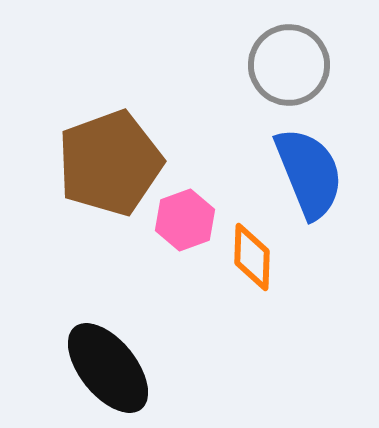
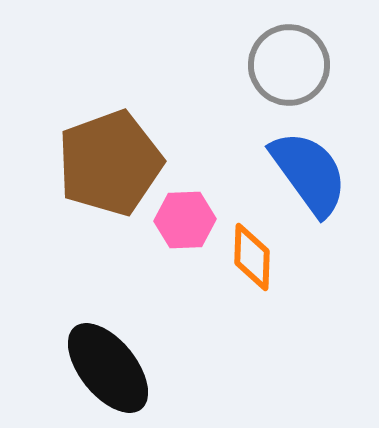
blue semicircle: rotated 14 degrees counterclockwise
pink hexagon: rotated 18 degrees clockwise
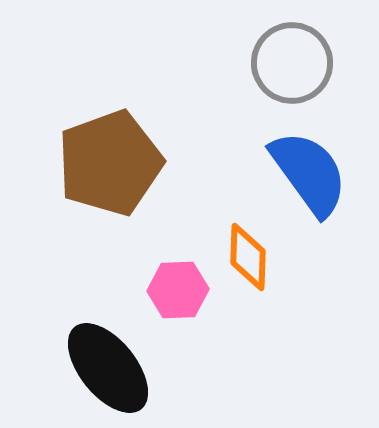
gray circle: moved 3 px right, 2 px up
pink hexagon: moved 7 px left, 70 px down
orange diamond: moved 4 px left
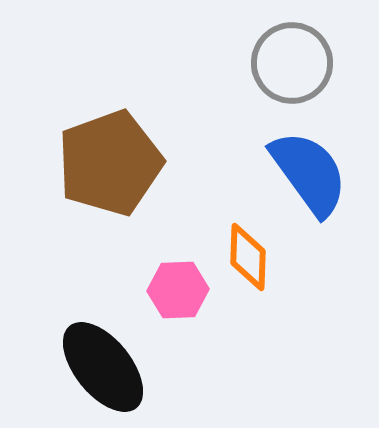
black ellipse: moved 5 px left, 1 px up
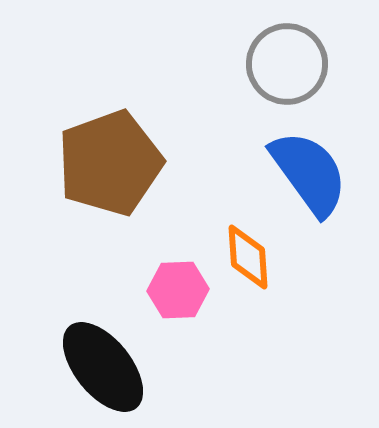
gray circle: moved 5 px left, 1 px down
orange diamond: rotated 6 degrees counterclockwise
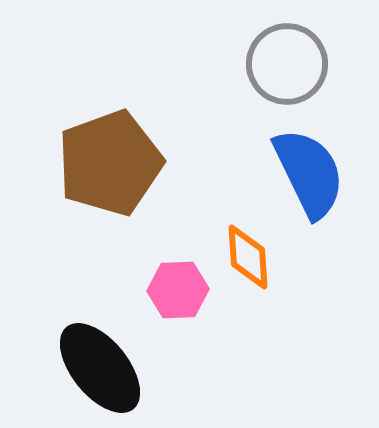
blue semicircle: rotated 10 degrees clockwise
black ellipse: moved 3 px left, 1 px down
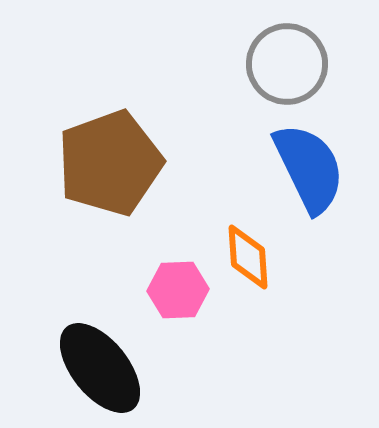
blue semicircle: moved 5 px up
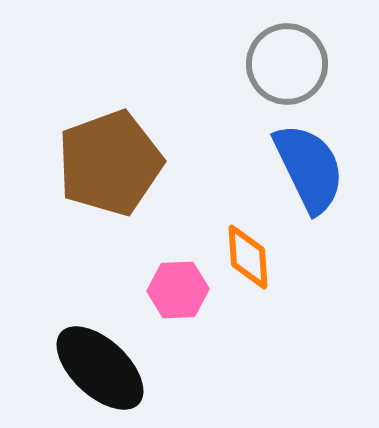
black ellipse: rotated 8 degrees counterclockwise
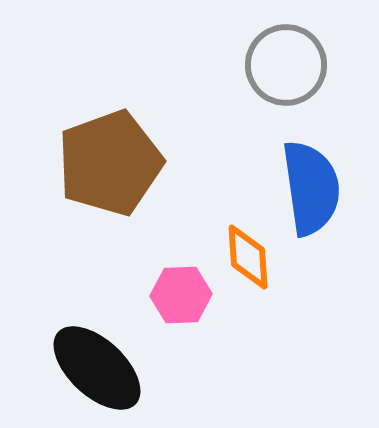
gray circle: moved 1 px left, 1 px down
blue semicircle: moved 2 px right, 20 px down; rotated 18 degrees clockwise
pink hexagon: moved 3 px right, 5 px down
black ellipse: moved 3 px left
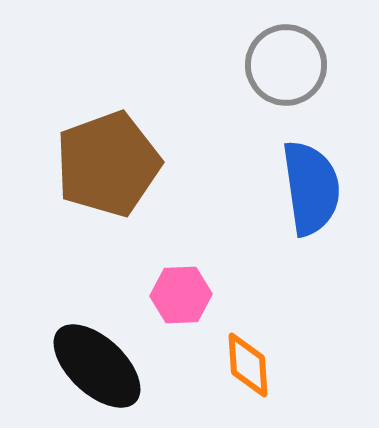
brown pentagon: moved 2 px left, 1 px down
orange diamond: moved 108 px down
black ellipse: moved 2 px up
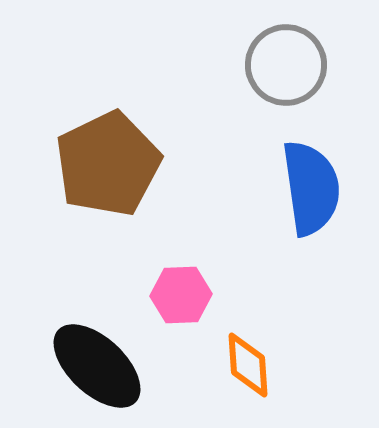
brown pentagon: rotated 6 degrees counterclockwise
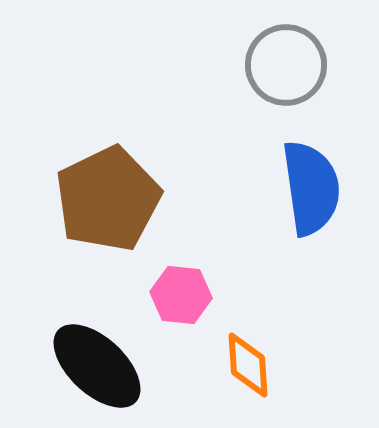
brown pentagon: moved 35 px down
pink hexagon: rotated 8 degrees clockwise
